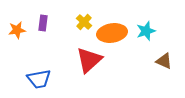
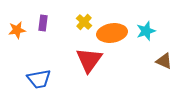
red triangle: rotated 12 degrees counterclockwise
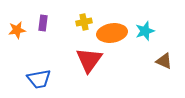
yellow cross: rotated 35 degrees clockwise
cyan star: moved 1 px left
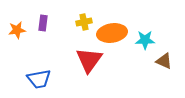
cyan star: moved 9 px down; rotated 18 degrees clockwise
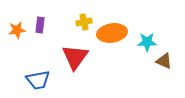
purple rectangle: moved 3 px left, 2 px down
cyan star: moved 2 px right, 2 px down
red triangle: moved 14 px left, 3 px up
blue trapezoid: moved 1 px left, 1 px down
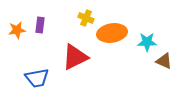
yellow cross: moved 2 px right, 4 px up; rotated 35 degrees clockwise
red triangle: rotated 28 degrees clockwise
blue trapezoid: moved 1 px left, 2 px up
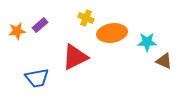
purple rectangle: rotated 42 degrees clockwise
orange star: moved 1 px down
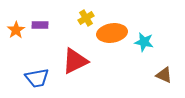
yellow cross: rotated 35 degrees clockwise
purple rectangle: rotated 42 degrees clockwise
orange star: moved 1 px left, 1 px up; rotated 24 degrees counterclockwise
cyan star: moved 3 px left; rotated 12 degrees clockwise
red triangle: moved 4 px down
brown triangle: moved 14 px down
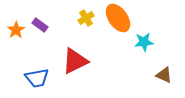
purple rectangle: rotated 35 degrees clockwise
orange ellipse: moved 6 px right, 15 px up; rotated 64 degrees clockwise
cyan star: rotated 18 degrees counterclockwise
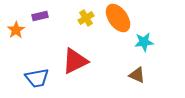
purple rectangle: moved 9 px up; rotated 49 degrees counterclockwise
brown triangle: moved 27 px left
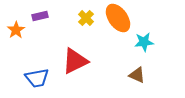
yellow cross: rotated 14 degrees counterclockwise
